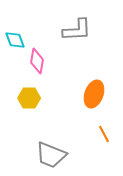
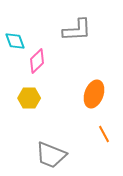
cyan diamond: moved 1 px down
pink diamond: rotated 35 degrees clockwise
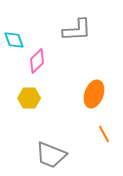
cyan diamond: moved 1 px left, 1 px up
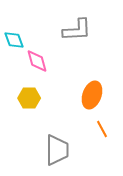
pink diamond: rotated 60 degrees counterclockwise
orange ellipse: moved 2 px left, 1 px down
orange line: moved 2 px left, 5 px up
gray trapezoid: moved 6 px right, 5 px up; rotated 112 degrees counterclockwise
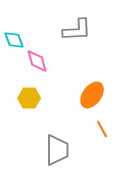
orange ellipse: rotated 16 degrees clockwise
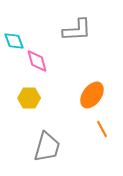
cyan diamond: moved 1 px down
gray trapezoid: moved 10 px left, 3 px up; rotated 16 degrees clockwise
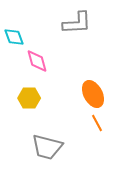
gray L-shape: moved 7 px up
cyan diamond: moved 4 px up
orange ellipse: moved 1 px right, 1 px up; rotated 64 degrees counterclockwise
orange line: moved 5 px left, 6 px up
gray trapezoid: rotated 88 degrees clockwise
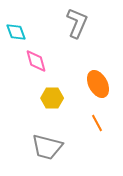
gray L-shape: rotated 64 degrees counterclockwise
cyan diamond: moved 2 px right, 5 px up
pink diamond: moved 1 px left
orange ellipse: moved 5 px right, 10 px up
yellow hexagon: moved 23 px right
